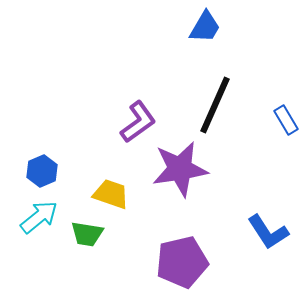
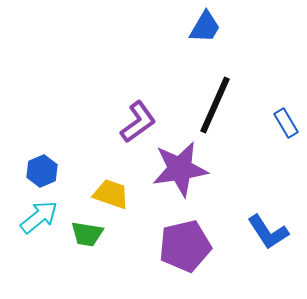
blue rectangle: moved 3 px down
purple pentagon: moved 3 px right, 16 px up
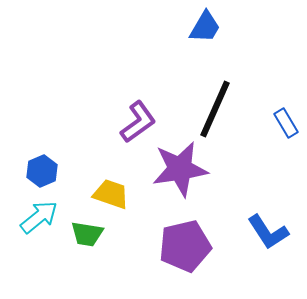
black line: moved 4 px down
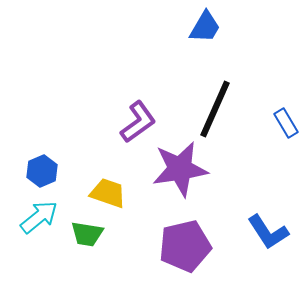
yellow trapezoid: moved 3 px left, 1 px up
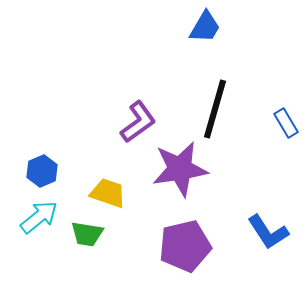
black line: rotated 8 degrees counterclockwise
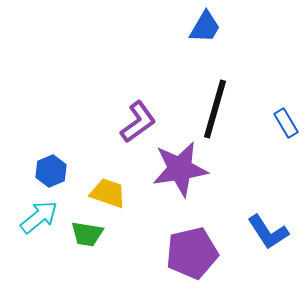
blue hexagon: moved 9 px right
purple pentagon: moved 7 px right, 7 px down
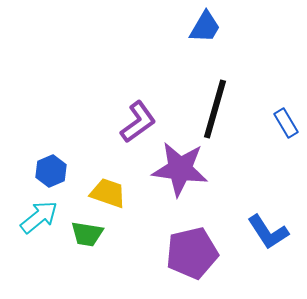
purple star: rotated 16 degrees clockwise
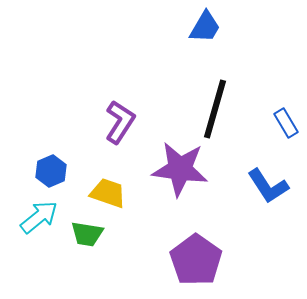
purple L-shape: moved 18 px left; rotated 21 degrees counterclockwise
blue L-shape: moved 46 px up
purple pentagon: moved 4 px right, 7 px down; rotated 24 degrees counterclockwise
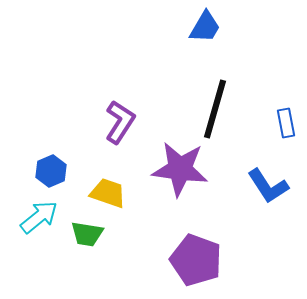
blue rectangle: rotated 20 degrees clockwise
purple pentagon: rotated 15 degrees counterclockwise
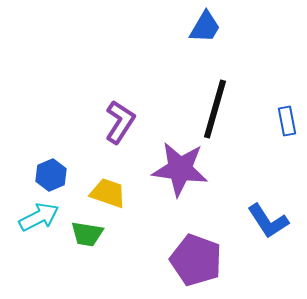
blue rectangle: moved 1 px right, 2 px up
blue hexagon: moved 4 px down
blue L-shape: moved 35 px down
cyan arrow: rotated 12 degrees clockwise
